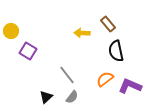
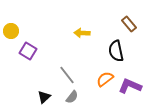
brown rectangle: moved 21 px right
black triangle: moved 2 px left
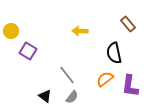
brown rectangle: moved 1 px left
yellow arrow: moved 2 px left, 2 px up
black semicircle: moved 2 px left, 2 px down
purple L-shape: rotated 105 degrees counterclockwise
black triangle: moved 1 px right, 1 px up; rotated 40 degrees counterclockwise
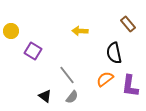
purple square: moved 5 px right
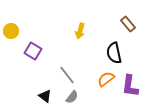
yellow arrow: rotated 77 degrees counterclockwise
orange semicircle: moved 1 px right
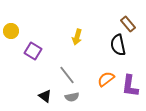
yellow arrow: moved 3 px left, 6 px down
black semicircle: moved 4 px right, 8 px up
gray semicircle: rotated 40 degrees clockwise
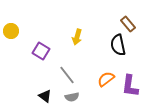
purple square: moved 8 px right
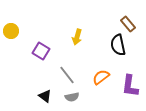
orange semicircle: moved 5 px left, 2 px up
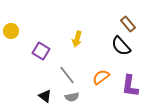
yellow arrow: moved 2 px down
black semicircle: moved 3 px right, 1 px down; rotated 30 degrees counterclockwise
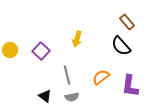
brown rectangle: moved 1 px left, 2 px up
yellow circle: moved 1 px left, 19 px down
purple square: rotated 12 degrees clockwise
gray line: rotated 24 degrees clockwise
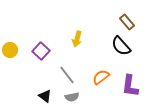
gray line: rotated 24 degrees counterclockwise
